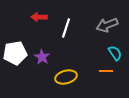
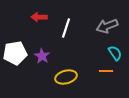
gray arrow: moved 1 px down
purple star: moved 1 px up
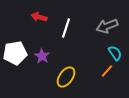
red arrow: rotated 14 degrees clockwise
orange line: moved 1 px right; rotated 48 degrees counterclockwise
yellow ellipse: rotated 40 degrees counterclockwise
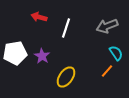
cyan semicircle: moved 1 px right
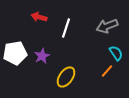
purple star: rotated 14 degrees clockwise
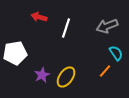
purple star: moved 19 px down
orange line: moved 2 px left
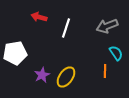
orange line: rotated 40 degrees counterclockwise
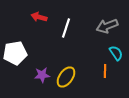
purple star: rotated 21 degrees clockwise
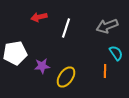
red arrow: rotated 28 degrees counterclockwise
purple star: moved 9 px up
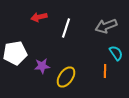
gray arrow: moved 1 px left
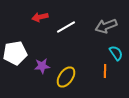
red arrow: moved 1 px right
white line: moved 1 px up; rotated 42 degrees clockwise
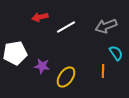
purple star: rotated 14 degrees clockwise
orange line: moved 2 px left
